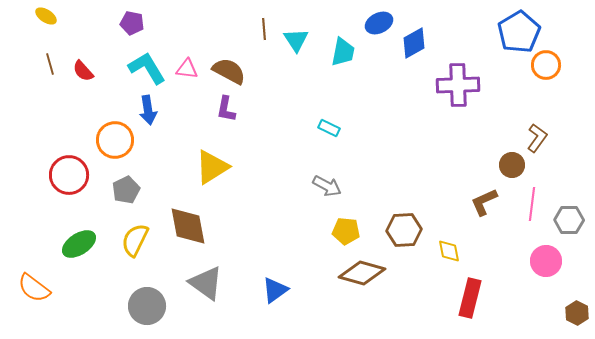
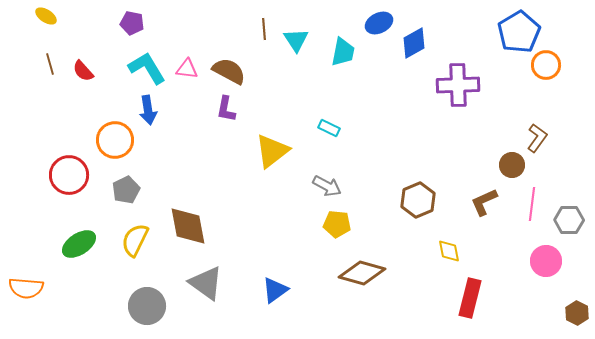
yellow triangle at (212, 167): moved 60 px right, 16 px up; rotated 6 degrees counterclockwise
brown hexagon at (404, 230): moved 14 px right, 30 px up; rotated 20 degrees counterclockwise
yellow pentagon at (346, 231): moved 9 px left, 7 px up
orange semicircle at (34, 288): moved 8 px left; rotated 32 degrees counterclockwise
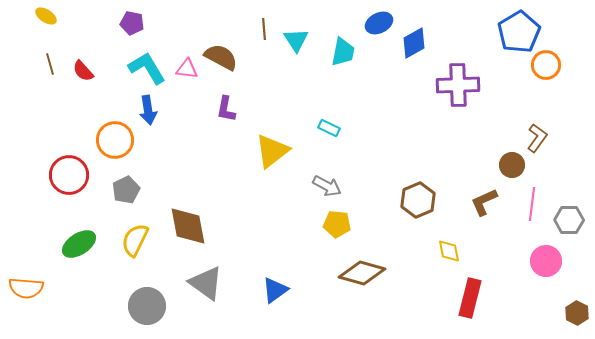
brown semicircle at (229, 71): moved 8 px left, 14 px up
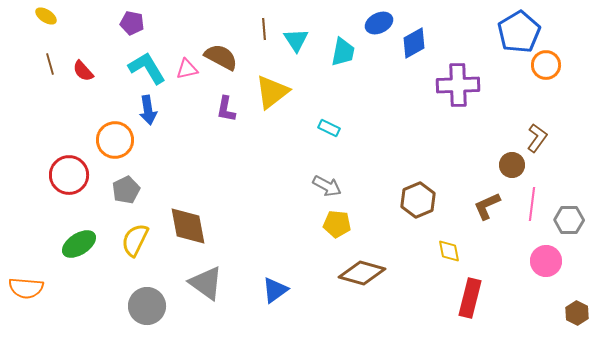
pink triangle at (187, 69): rotated 20 degrees counterclockwise
yellow triangle at (272, 151): moved 59 px up
brown L-shape at (484, 202): moved 3 px right, 4 px down
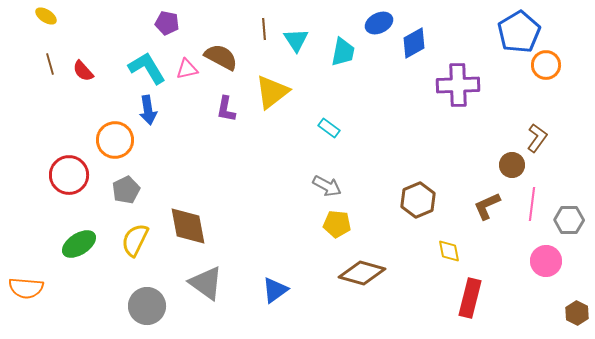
purple pentagon at (132, 23): moved 35 px right
cyan rectangle at (329, 128): rotated 10 degrees clockwise
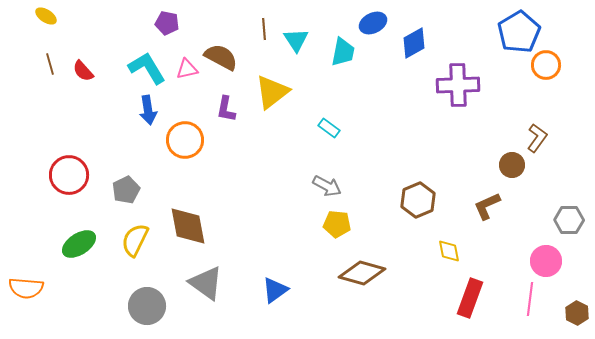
blue ellipse at (379, 23): moved 6 px left
orange circle at (115, 140): moved 70 px right
pink line at (532, 204): moved 2 px left, 95 px down
red rectangle at (470, 298): rotated 6 degrees clockwise
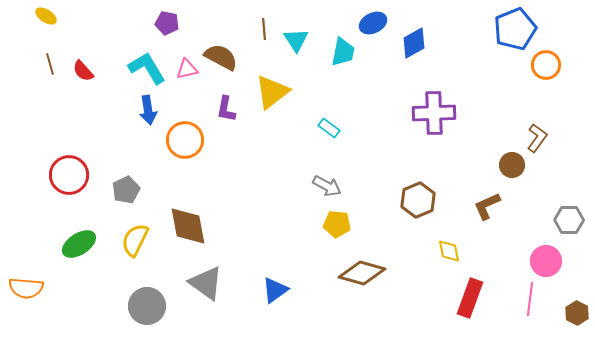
blue pentagon at (519, 32): moved 4 px left, 3 px up; rotated 9 degrees clockwise
purple cross at (458, 85): moved 24 px left, 28 px down
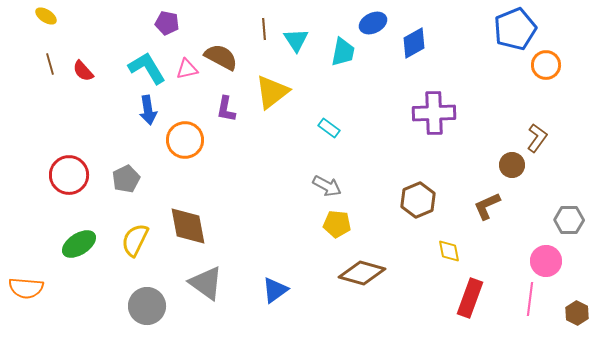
gray pentagon at (126, 190): moved 11 px up
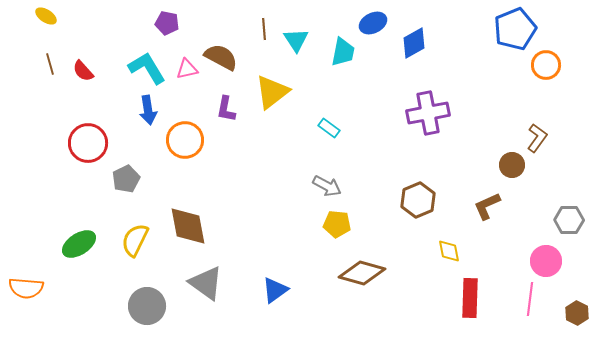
purple cross at (434, 113): moved 6 px left; rotated 9 degrees counterclockwise
red circle at (69, 175): moved 19 px right, 32 px up
red rectangle at (470, 298): rotated 18 degrees counterclockwise
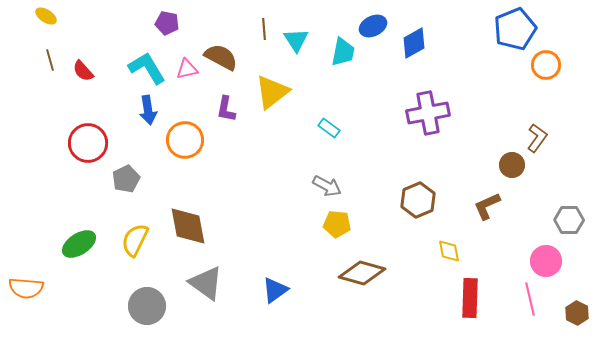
blue ellipse at (373, 23): moved 3 px down
brown line at (50, 64): moved 4 px up
pink line at (530, 299): rotated 20 degrees counterclockwise
